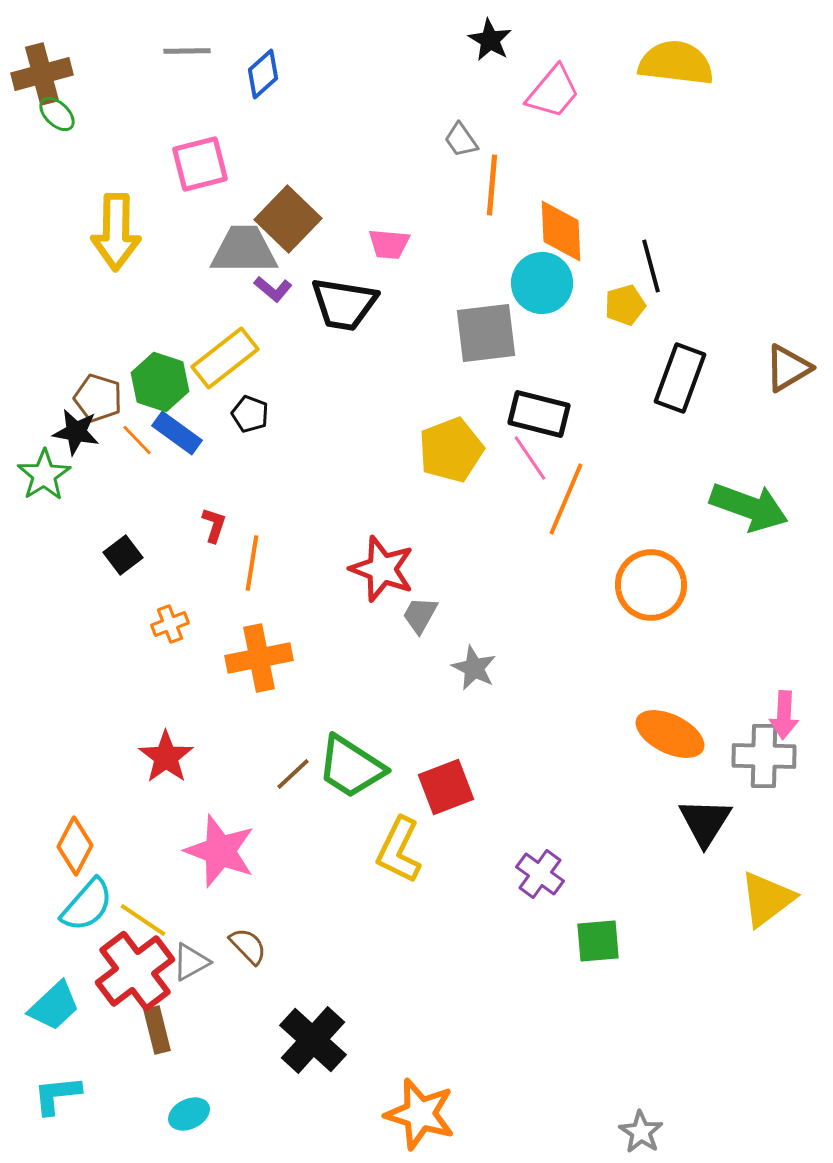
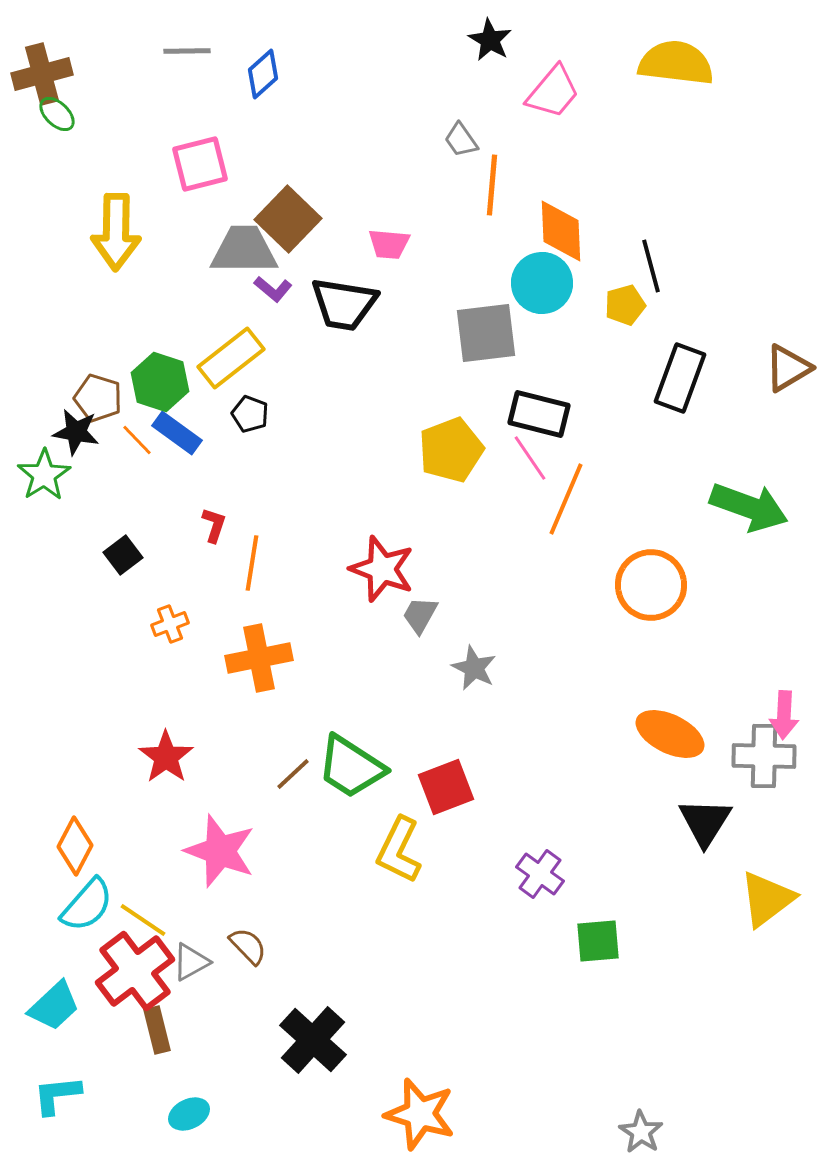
yellow rectangle at (225, 358): moved 6 px right
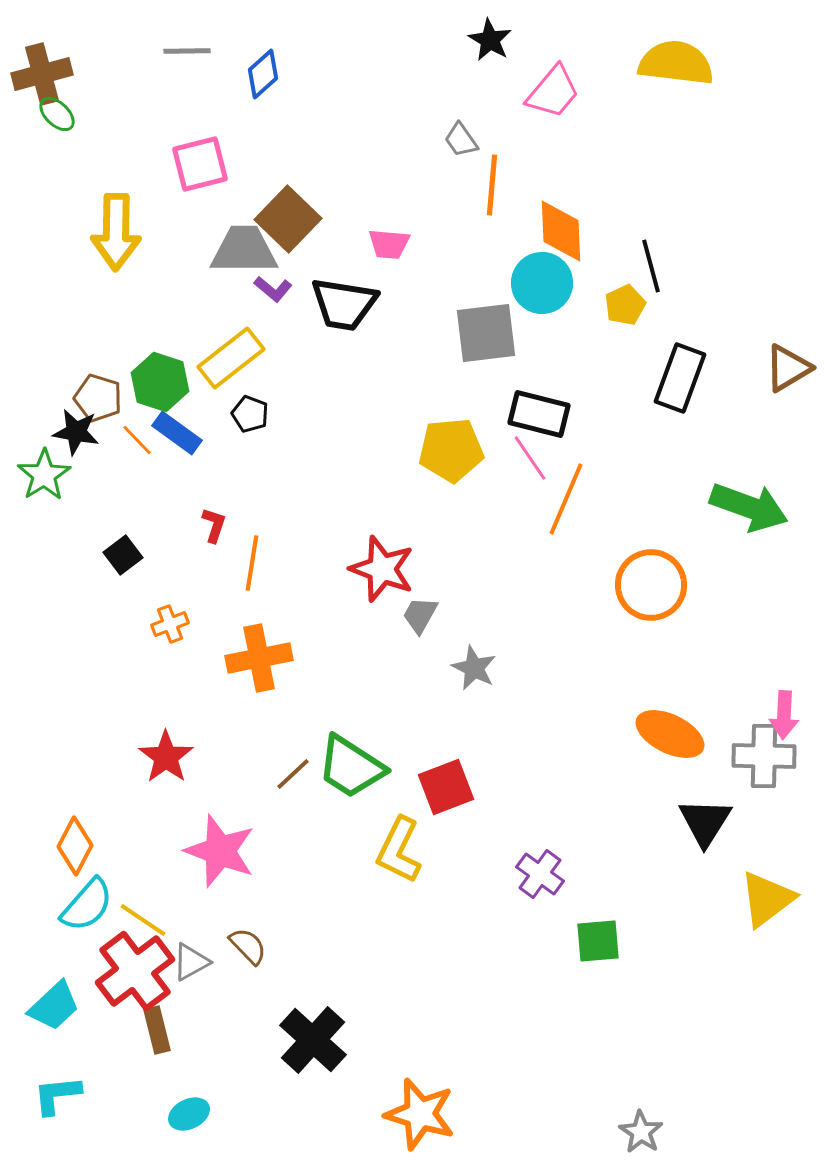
yellow pentagon at (625, 305): rotated 9 degrees counterclockwise
yellow pentagon at (451, 450): rotated 16 degrees clockwise
